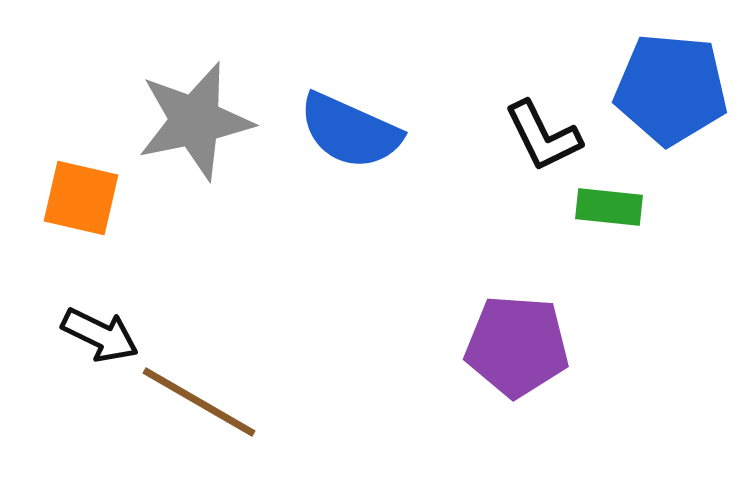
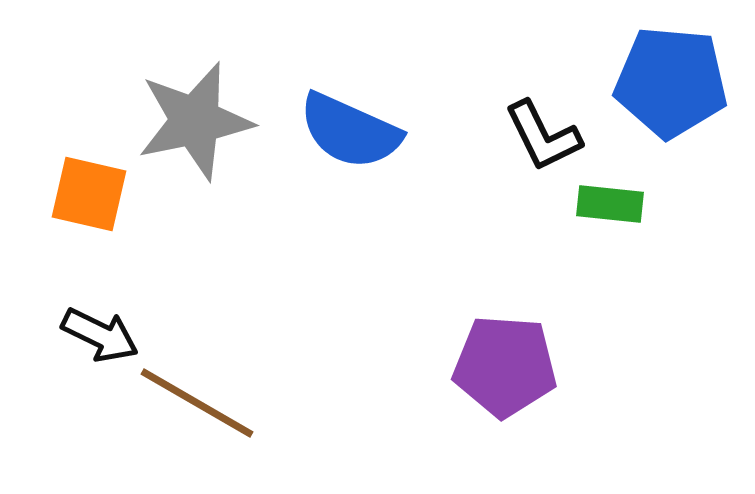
blue pentagon: moved 7 px up
orange square: moved 8 px right, 4 px up
green rectangle: moved 1 px right, 3 px up
purple pentagon: moved 12 px left, 20 px down
brown line: moved 2 px left, 1 px down
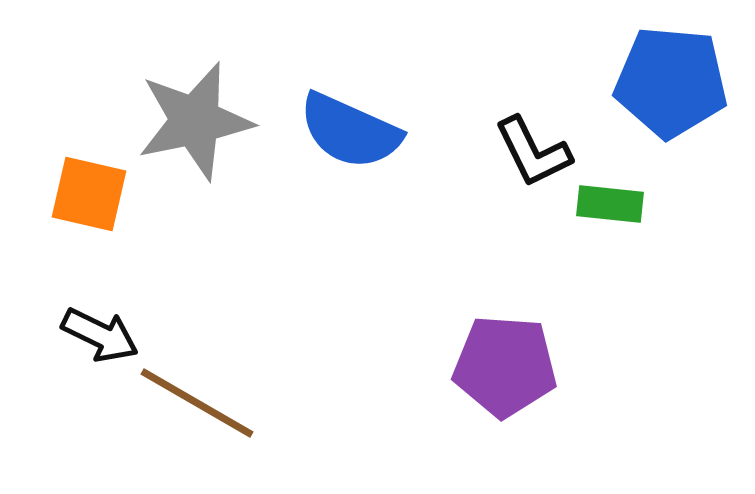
black L-shape: moved 10 px left, 16 px down
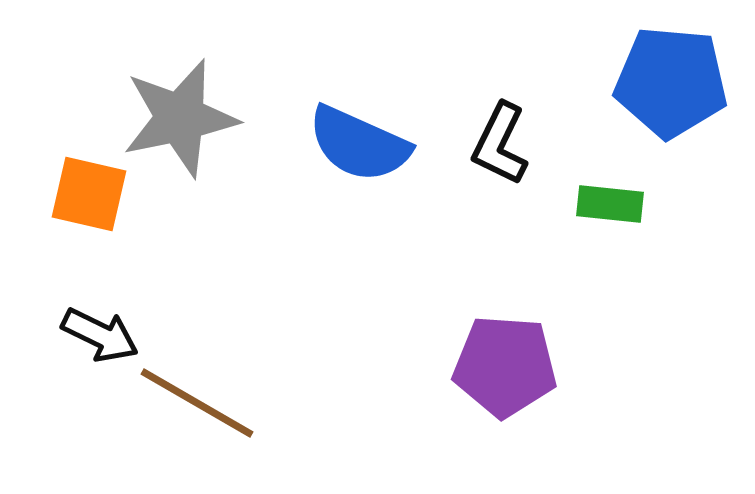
gray star: moved 15 px left, 3 px up
blue semicircle: moved 9 px right, 13 px down
black L-shape: moved 33 px left, 8 px up; rotated 52 degrees clockwise
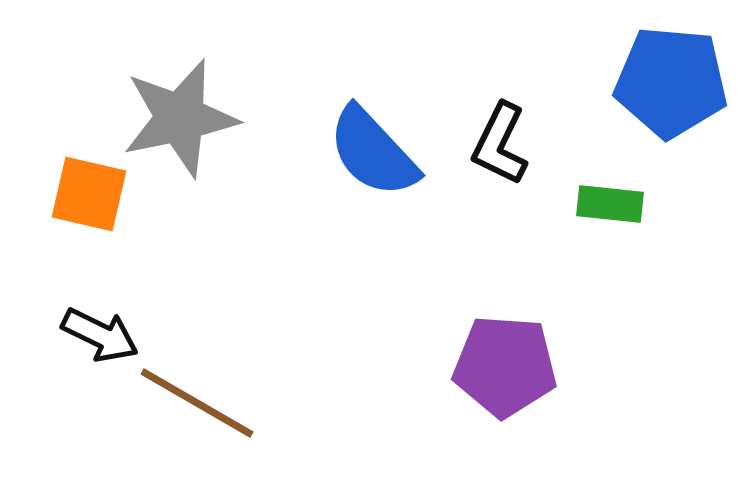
blue semicircle: moved 14 px right, 8 px down; rotated 23 degrees clockwise
